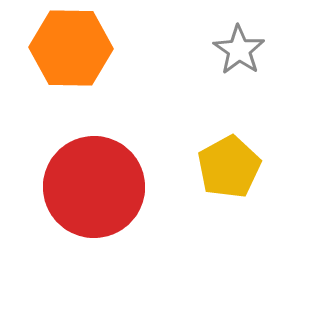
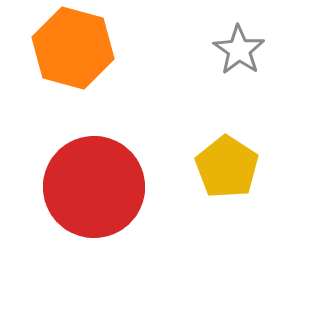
orange hexagon: moved 2 px right; rotated 14 degrees clockwise
yellow pentagon: moved 2 px left; rotated 10 degrees counterclockwise
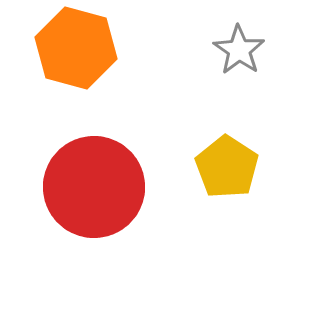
orange hexagon: moved 3 px right
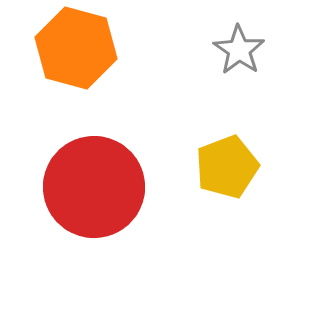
yellow pentagon: rotated 18 degrees clockwise
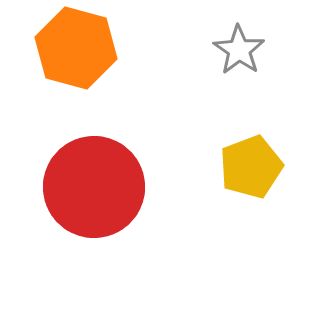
yellow pentagon: moved 24 px right
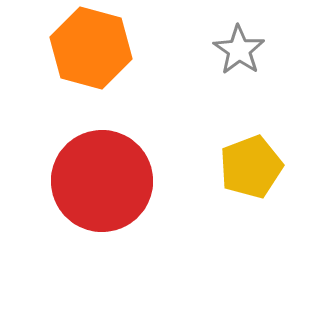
orange hexagon: moved 15 px right
red circle: moved 8 px right, 6 px up
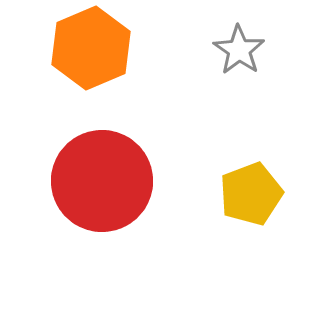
orange hexagon: rotated 22 degrees clockwise
yellow pentagon: moved 27 px down
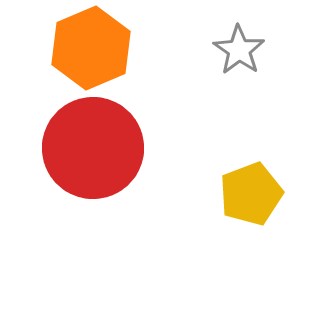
red circle: moved 9 px left, 33 px up
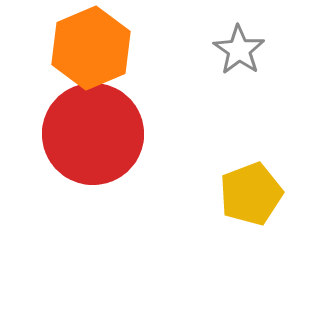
red circle: moved 14 px up
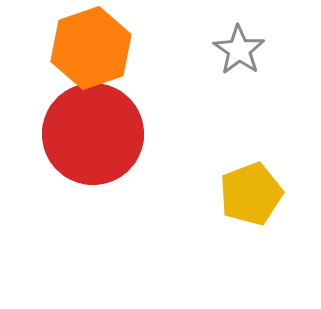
orange hexagon: rotated 4 degrees clockwise
